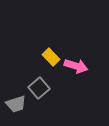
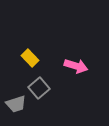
yellow rectangle: moved 21 px left, 1 px down
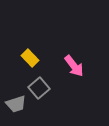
pink arrow: moved 2 px left; rotated 35 degrees clockwise
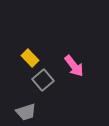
gray square: moved 4 px right, 8 px up
gray trapezoid: moved 10 px right, 8 px down
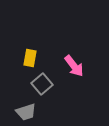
yellow rectangle: rotated 54 degrees clockwise
gray square: moved 1 px left, 4 px down
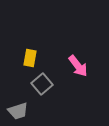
pink arrow: moved 4 px right
gray trapezoid: moved 8 px left, 1 px up
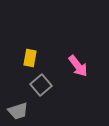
gray square: moved 1 px left, 1 px down
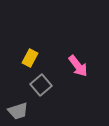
yellow rectangle: rotated 18 degrees clockwise
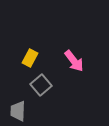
pink arrow: moved 4 px left, 5 px up
gray trapezoid: rotated 110 degrees clockwise
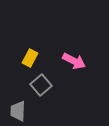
pink arrow: rotated 25 degrees counterclockwise
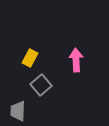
pink arrow: moved 2 px right, 1 px up; rotated 120 degrees counterclockwise
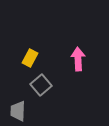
pink arrow: moved 2 px right, 1 px up
